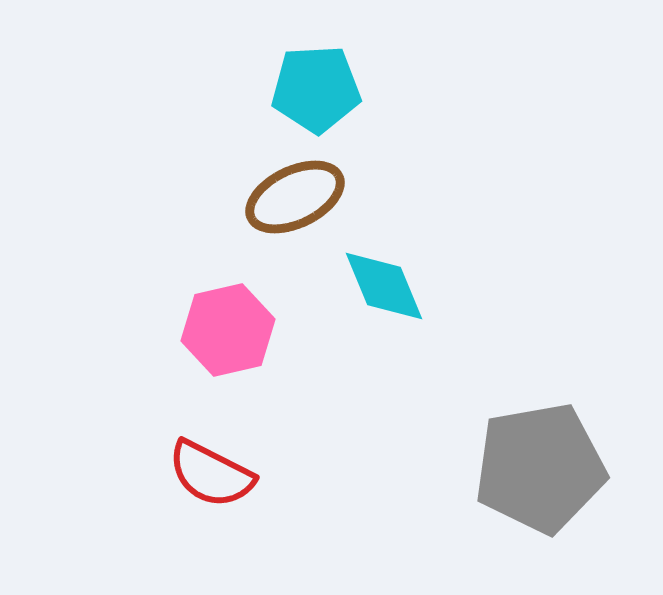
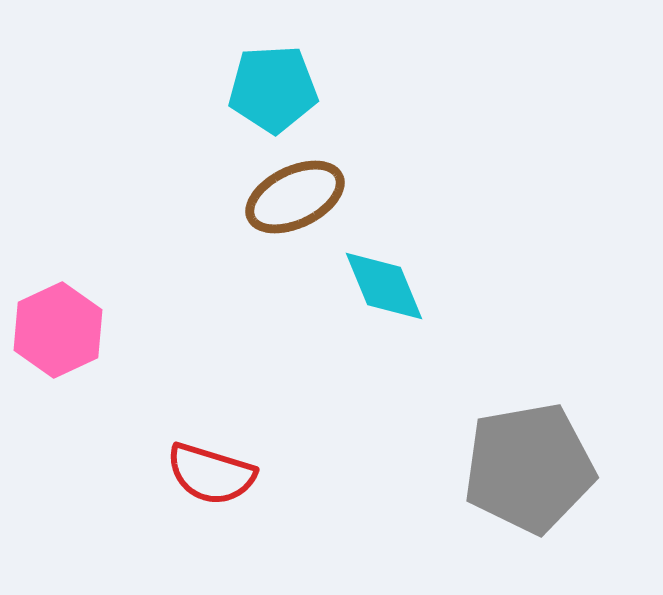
cyan pentagon: moved 43 px left
pink hexagon: moved 170 px left; rotated 12 degrees counterclockwise
gray pentagon: moved 11 px left
red semicircle: rotated 10 degrees counterclockwise
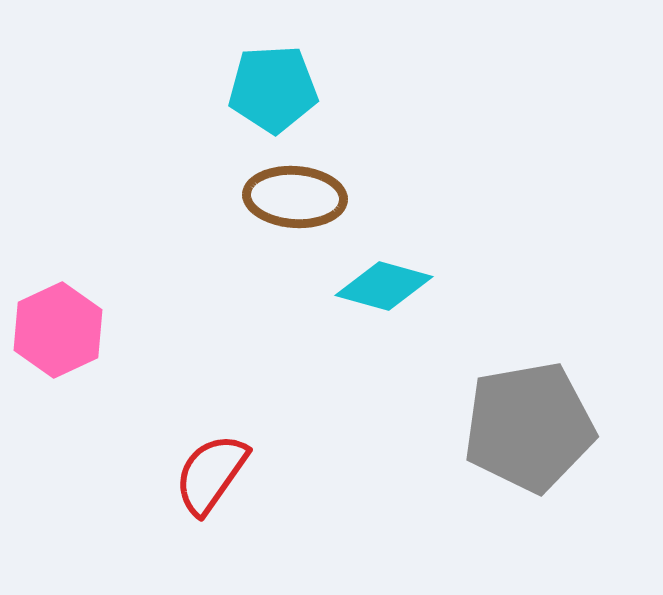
brown ellipse: rotated 30 degrees clockwise
cyan diamond: rotated 52 degrees counterclockwise
gray pentagon: moved 41 px up
red semicircle: rotated 108 degrees clockwise
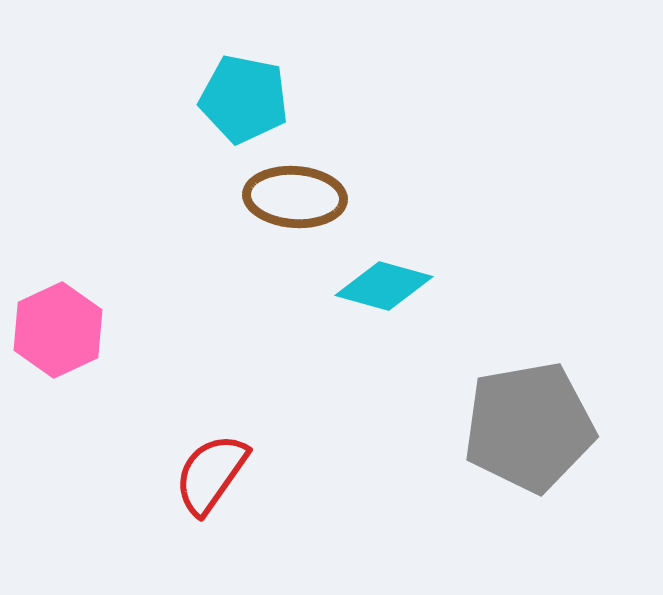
cyan pentagon: moved 29 px left, 10 px down; rotated 14 degrees clockwise
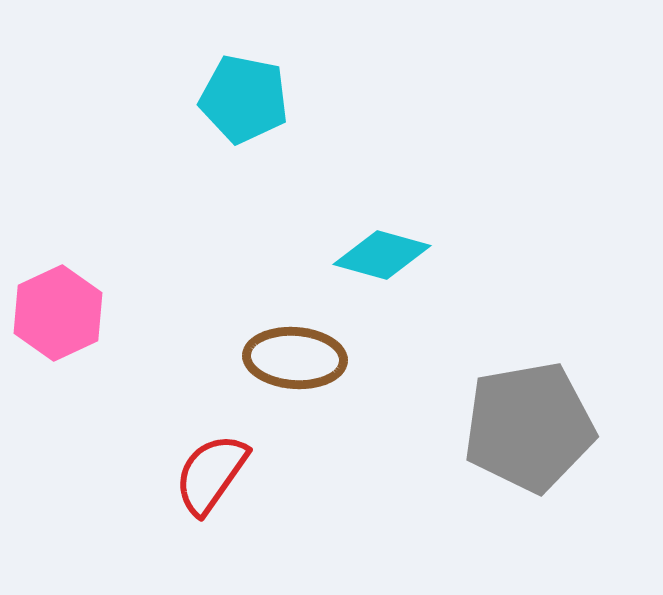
brown ellipse: moved 161 px down
cyan diamond: moved 2 px left, 31 px up
pink hexagon: moved 17 px up
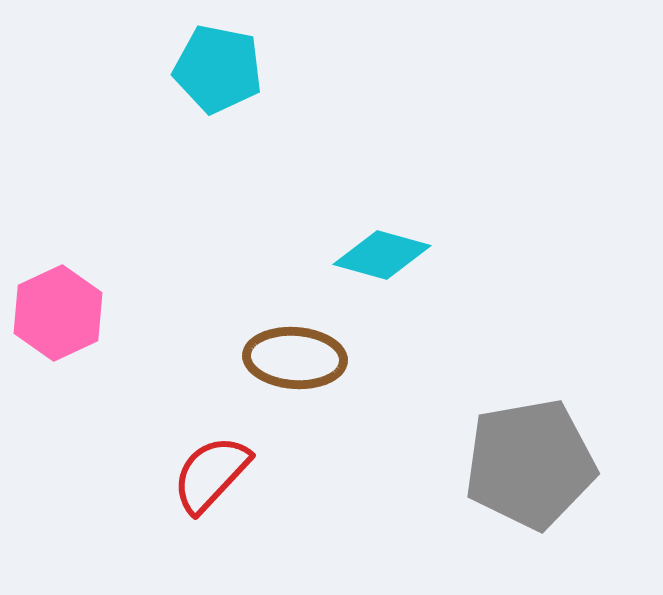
cyan pentagon: moved 26 px left, 30 px up
gray pentagon: moved 1 px right, 37 px down
red semicircle: rotated 8 degrees clockwise
